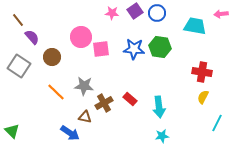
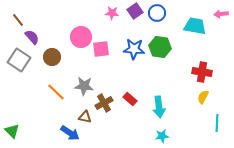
gray square: moved 6 px up
cyan line: rotated 24 degrees counterclockwise
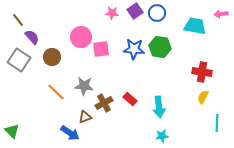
brown triangle: rotated 32 degrees counterclockwise
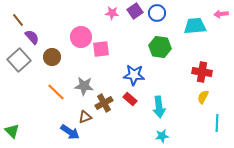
cyan trapezoid: rotated 15 degrees counterclockwise
blue star: moved 26 px down
gray square: rotated 15 degrees clockwise
blue arrow: moved 1 px up
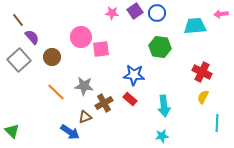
red cross: rotated 18 degrees clockwise
cyan arrow: moved 5 px right, 1 px up
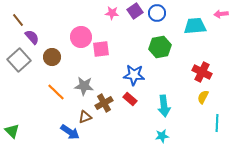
green hexagon: rotated 20 degrees counterclockwise
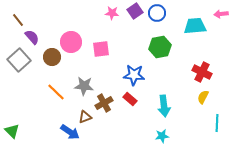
pink circle: moved 10 px left, 5 px down
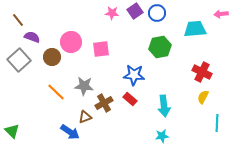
cyan trapezoid: moved 3 px down
purple semicircle: rotated 28 degrees counterclockwise
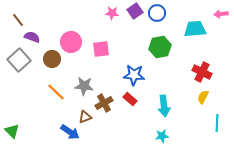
brown circle: moved 2 px down
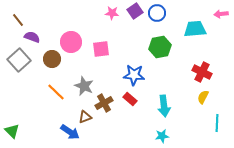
gray star: rotated 18 degrees clockwise
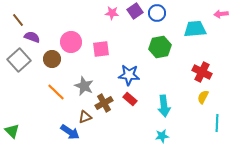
blue star: moved 5 px left
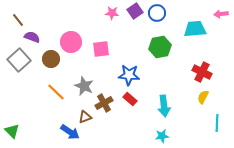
brown circle: moved 1 px left
